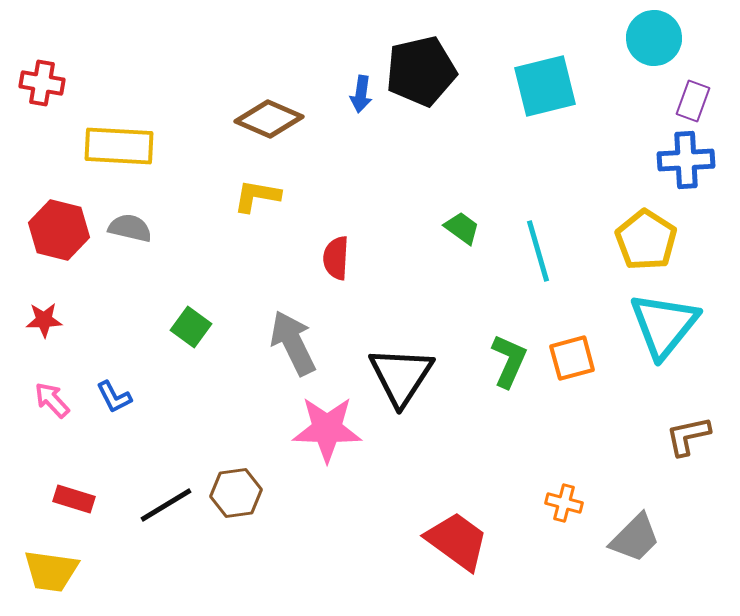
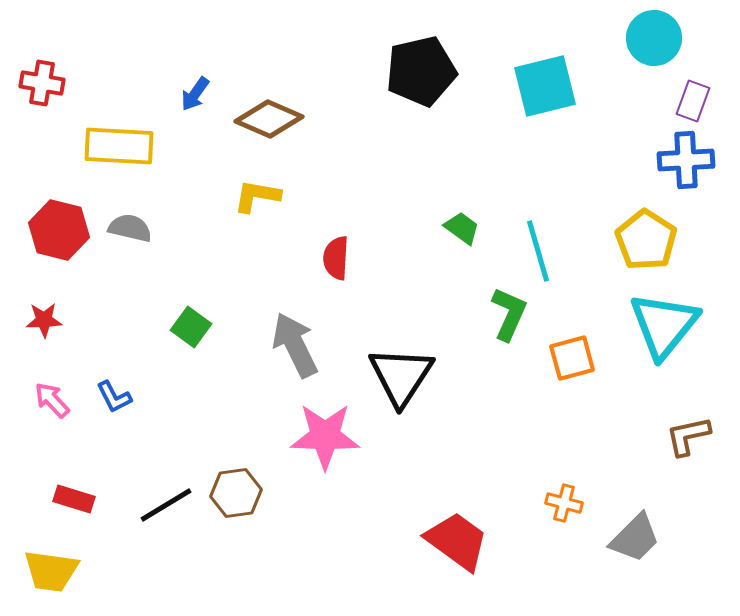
blue arrow: moved 166 px left; rotated 27 degrees clockwise
gray arrow: moved 2 px right, 2 px down
green L-shape: moved 47 px up
pink star: moved 2 px left, 7 px down
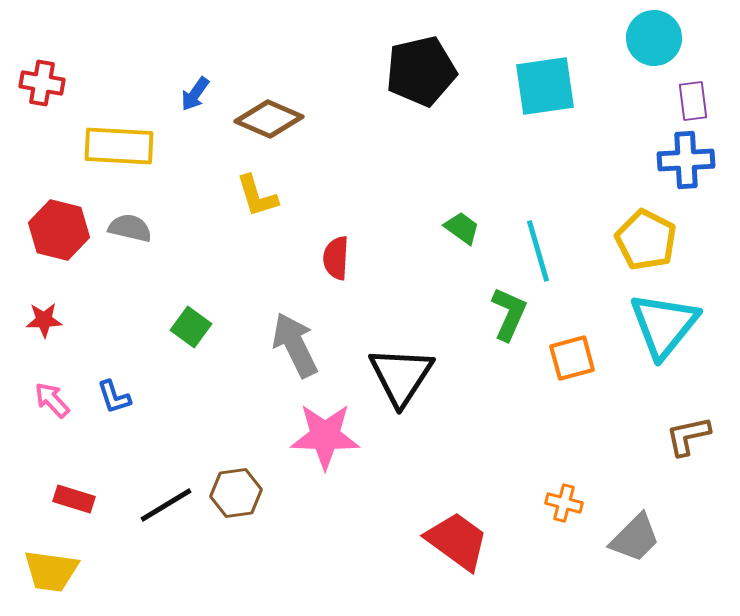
cyan square: rotated 6 degrees clockwise
purple rectangle: rotated 27 degrees counterclockwise
yellow L-shape: rotated 117 degrees counterclockwise
yellow pentagon: rotated 6 degrees counterclockwise
blue L-shape: rotated 9 degrees clockwise
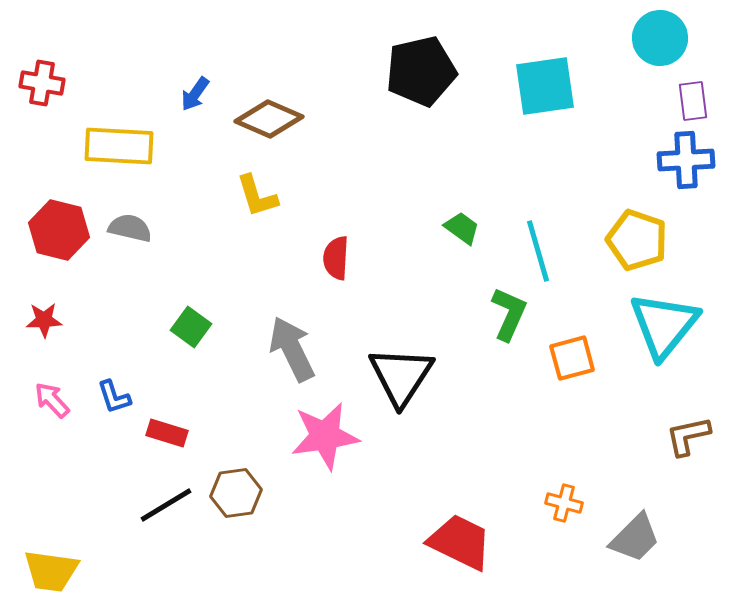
cyan circle: moved 6 px right
yellow pentagon: moved 9 px left; rotated 8 degrees counterclockwise
gray arrow: moved 3 px left, 4 px down
pink star: rotated 10 degrees counterclockwise
red rectangle: moved 93 px right, 66 px up
red trapezoid: moved 3 px right, 1 px down; rotated 10 degrees counterclockwise
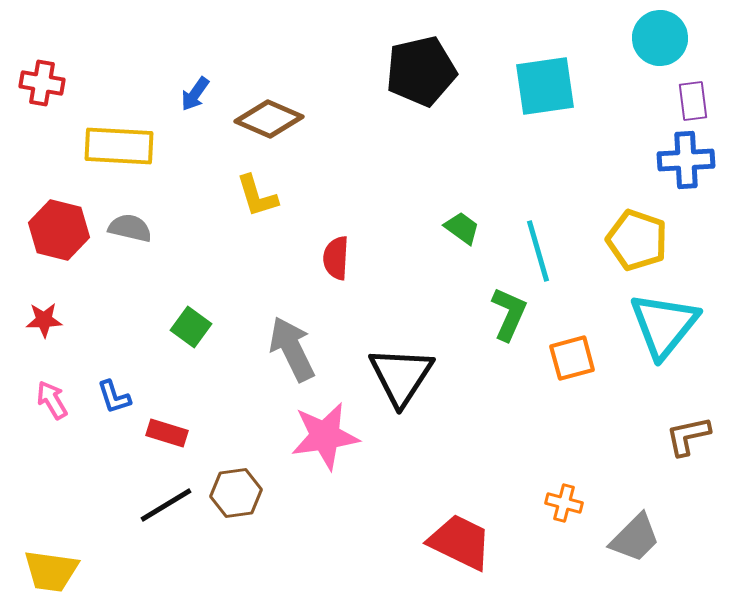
pink arrow: rotated 12 degrees clockwise
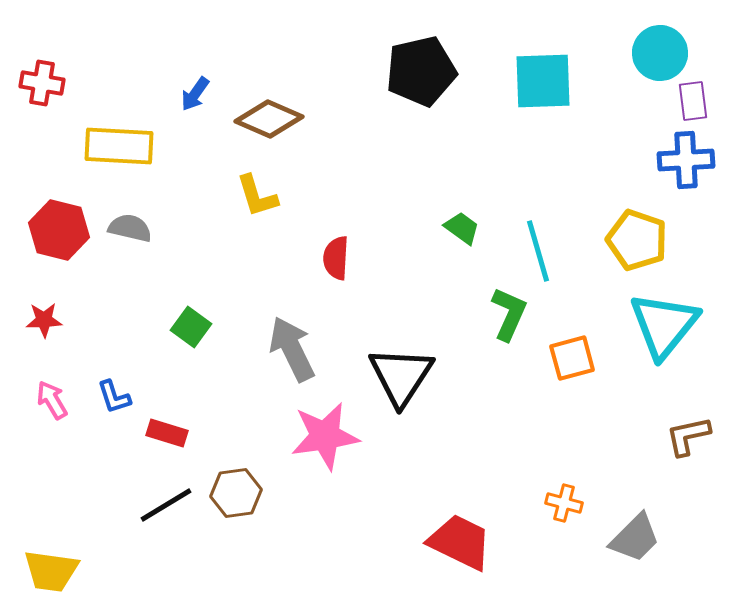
cyan circle: moved 15 px down
cyan square: moved 2 px left, 5 px up; rotated 6 degrees clockwise
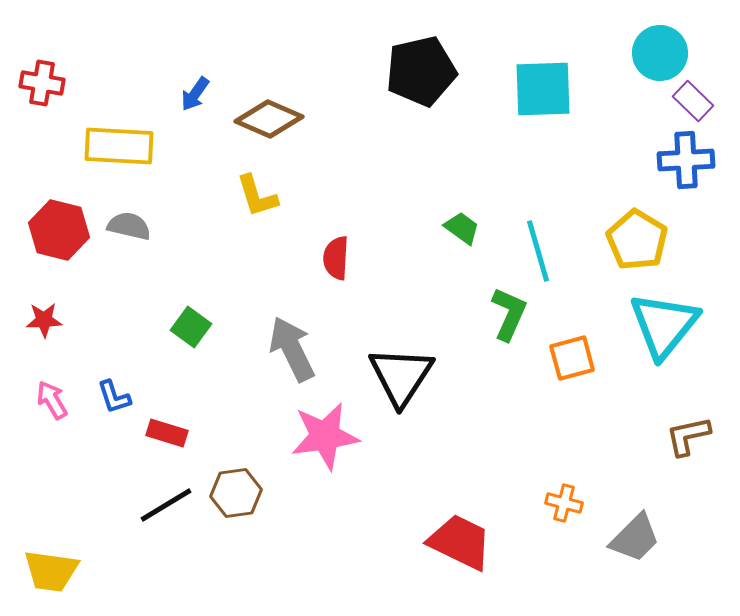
cyan square: moved 8 px down
purple rectangle: rotated 39 degrees counterclockwise
gray semicircle: moved 1 px left, 2 px up
yellow pentagon: rotated 12 degrees clockwise
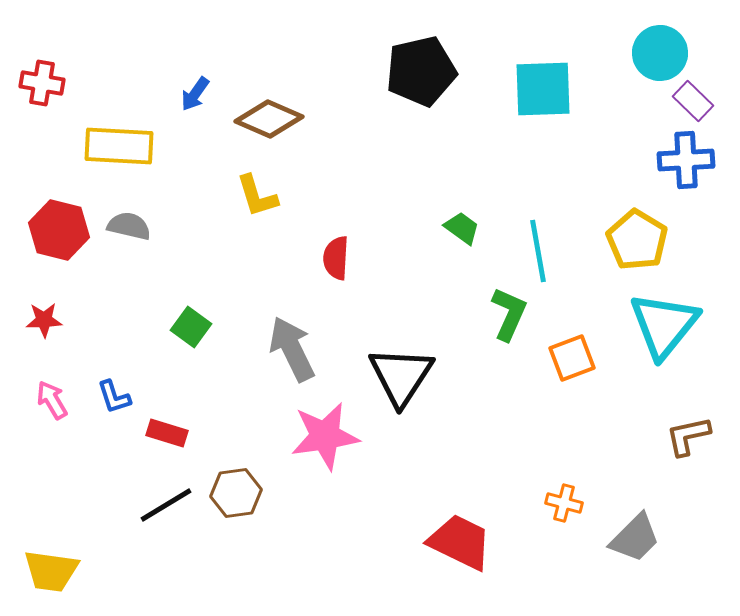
cyan line: rotated 6 degrees clockwise
orange square: rotated 6 degrees counterclockwise
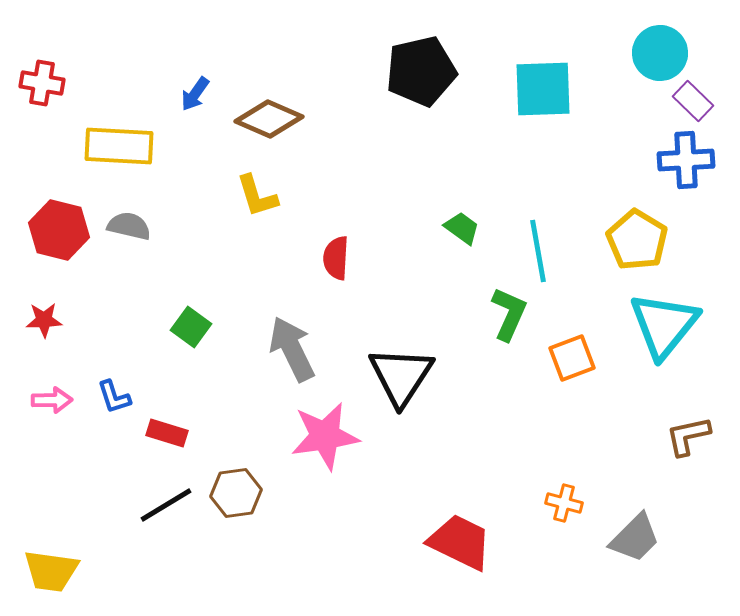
pink arrow: rotated 120 degrees clockwise
